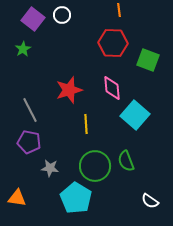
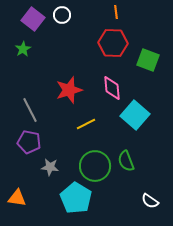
orange line: moved 3 px left, 2 px down
yellow line: rotated 66 degrees clockwise
gray star: moved 1 px up
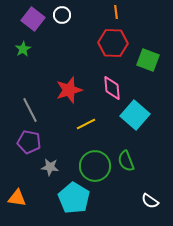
cyan pentagon: moved 2 px left
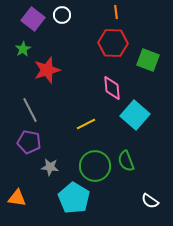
red star: moved 22 px left, 20 px up
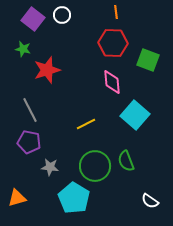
green star: rotated 28 degrees counterclockwise
pink diamond: moved 6 px up
orange triangle: rotated 24 degrees counterclockwise
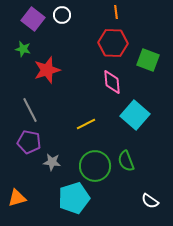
gray star: moved 2 px right, 5 px up
cyan pentagon: rotated 24 degrees clockwise
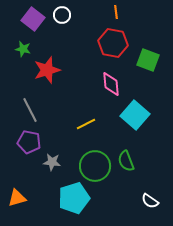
red hexagon: rotated 8 degrees clockwise
pink diamond: moved 1 px left, 2 px down
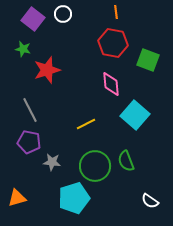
white circle: moved 1 px right, 1 px up
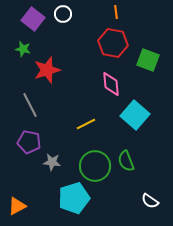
gray line: moved 5 px up
orange triangle: moved 8 px down; rotated 12 degrees counterclockwise
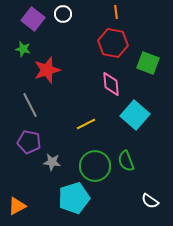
green square: moved 3 px down
